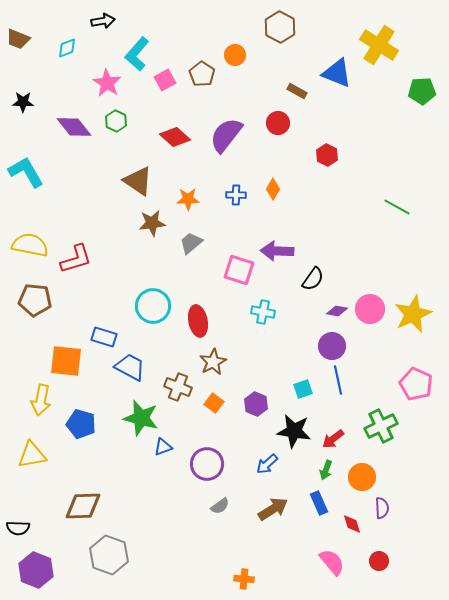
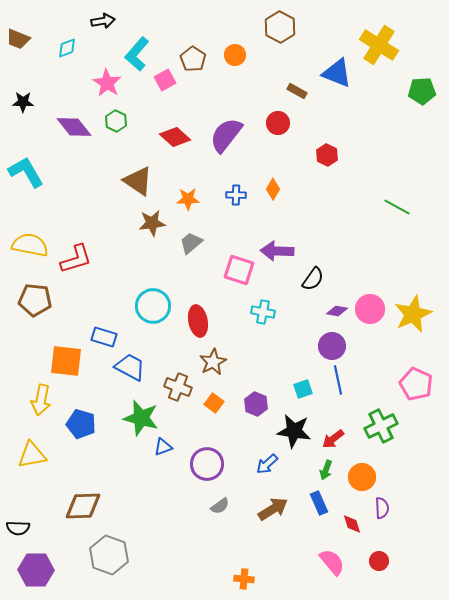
brown pentagon at (202, 74): moved 9 px left, 15 px up
purple hexagon at (36, 570): rotated 20 degrees counterclockwise
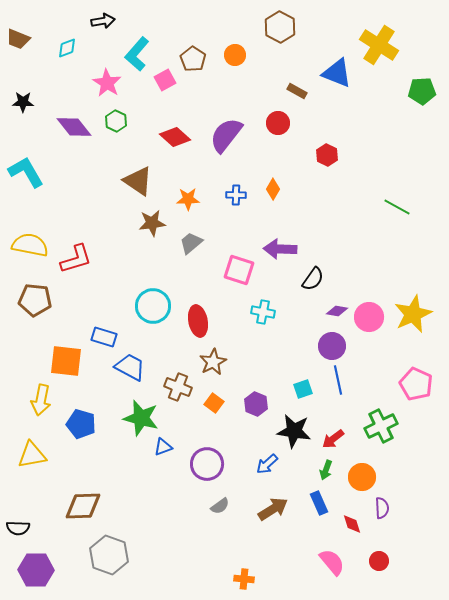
purple arrow at (277, 251): moved 3 px right, 2 px up
pink circle at (370, 309): moved 1 px left, 8 px down
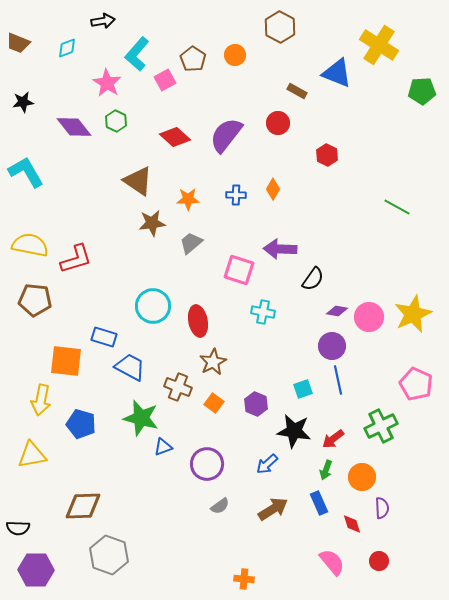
brown trapezoid at (18, 39): moved 4 px down
black star at (23, 102): rotated 10 degrees counterclockwise
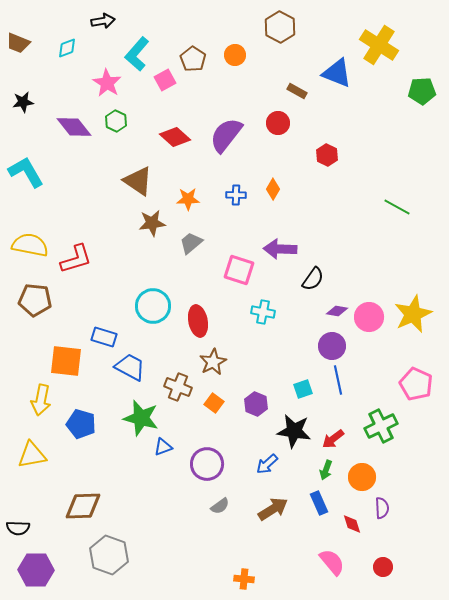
red circle at (379, 561): moved 4 px right, 6 px down
